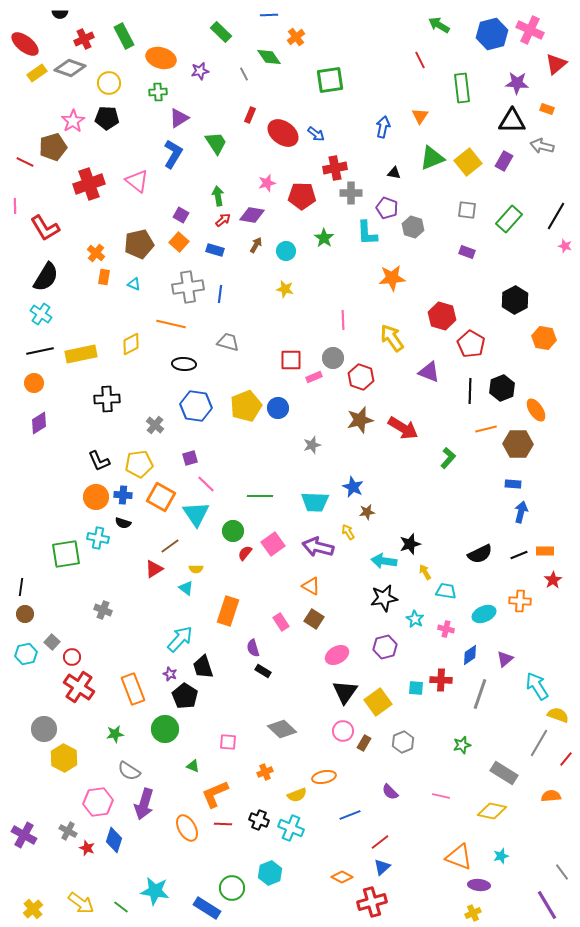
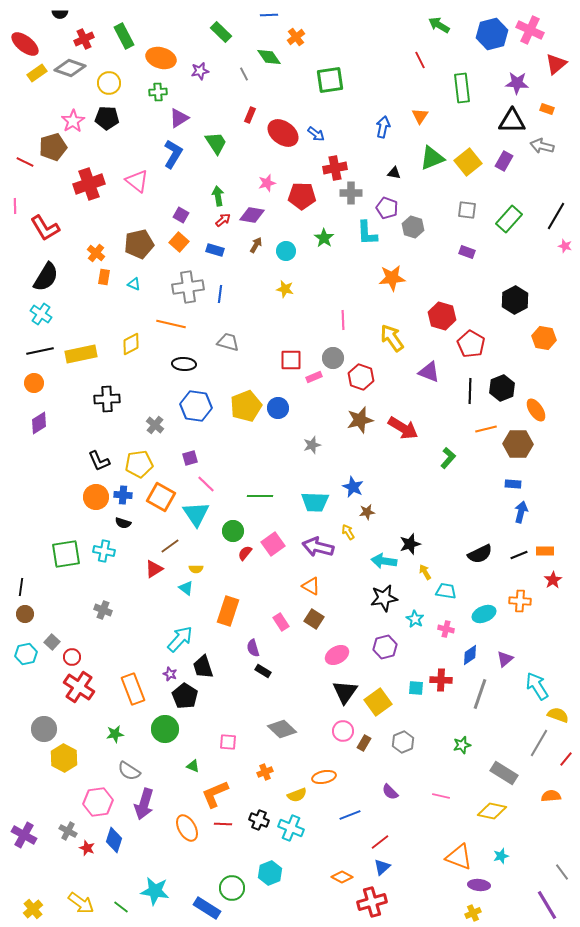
cyan cross at (98, 538): moved 6 px right, 13 px down
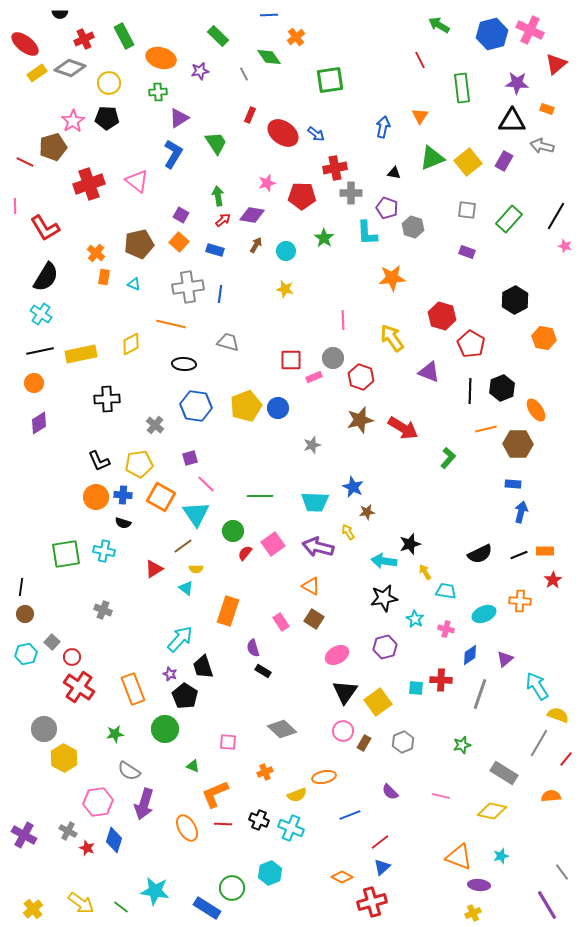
green rectangle at (221, 32): moved 3 px left, 4 px down
brown line at (170, 546): moved 13 px right
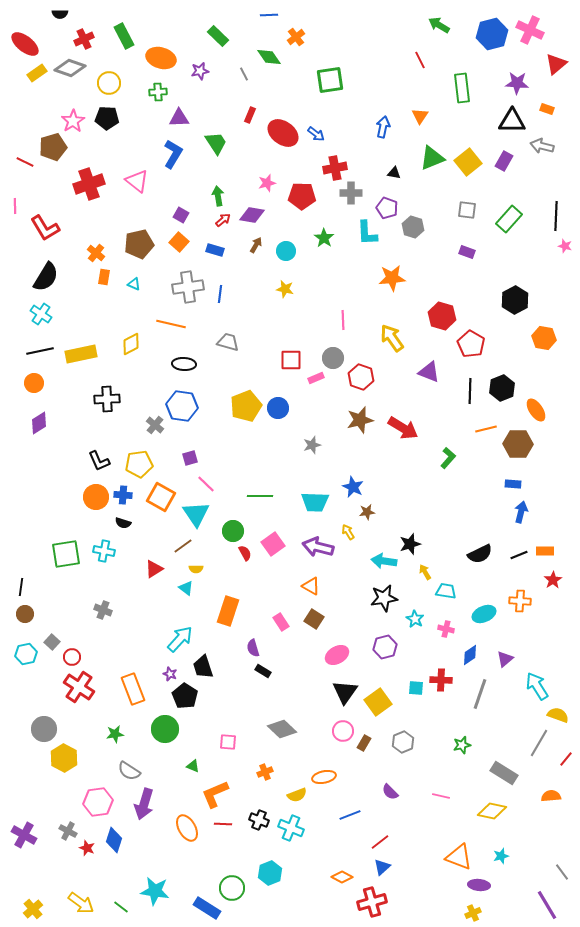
purple triangle at (179, 118): rotated 30 degrees clockwise
black line at (556, 216): rotated 28 degrees counterclockwise
pink rectangle at (314, 377): moved 2 px right, 1 px down
blue hexagon at (196, 406): moved 14 px left
red semicircle at (245, 553): rotated 112 degrees clockwise
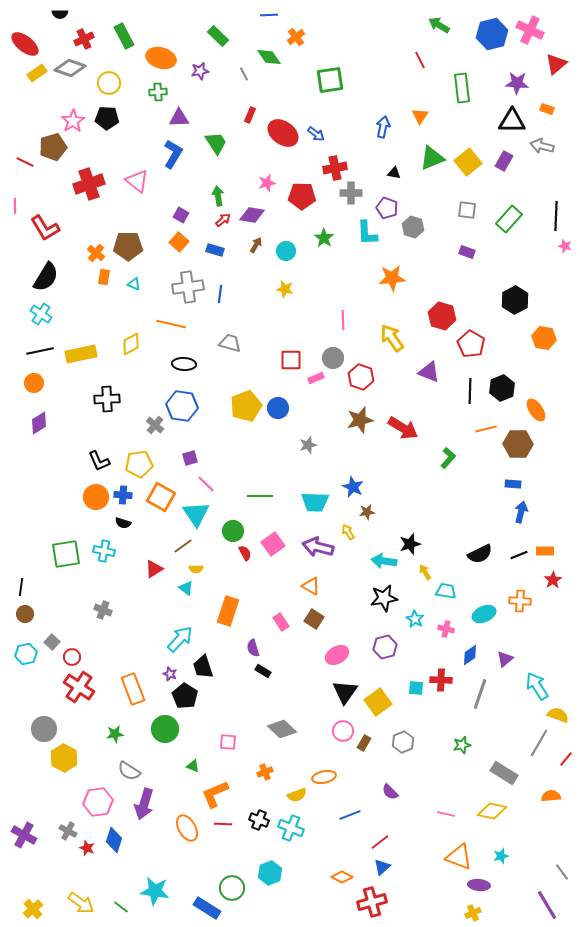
brown pentagon at (139, 244): moved 11 px left, 2 px down; rotated 12 degrees clockwise
gray trapezoid at (228, 342): moved 2 px right, 1 px down
gray star at (312, 445): moved 4 px left
pink line at (441, 796): moved 5 px right, 18 px down
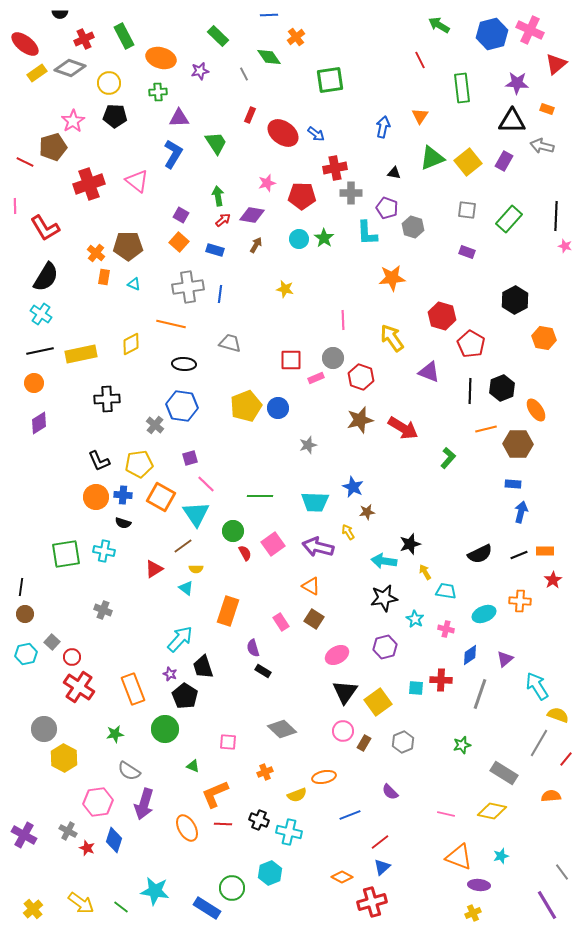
black pentagon at (107, 118): moved 8 px right, 2 px up
cyan circle at (286, 251): moved 13 px right, 12 px up
cyan cross at (291, 828): moved 2 px left, 4 px down; rotated 10 degrees counterclockwise
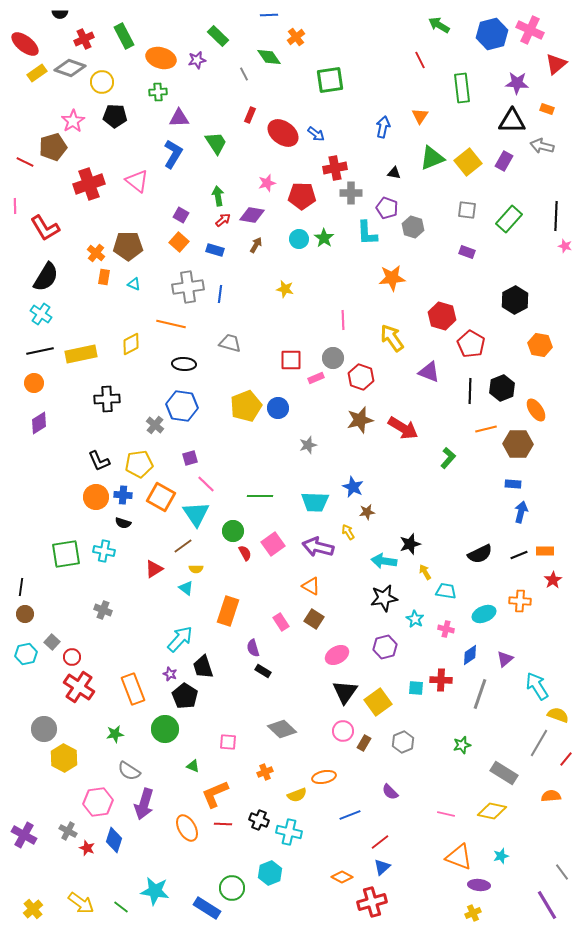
purple star at (200, 71): moved 3 px left, 11 px up
yellow circle at (109, 83): moved 7 px left, 1 px up
orange hexagon at (544, 338): moved 4 px left, 7 px down
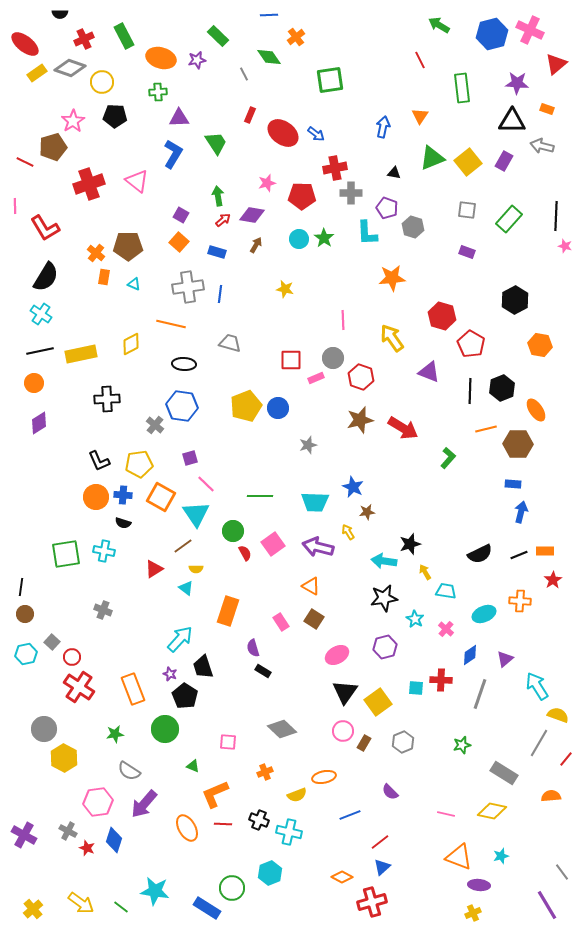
blue rectangle at (215, 250): moved 2 px right, 2 px down
pink cross at (446, 629): rotated 28 degrees clockwise
purple arrow at (144, 804): rotated 24 degrees clockwise
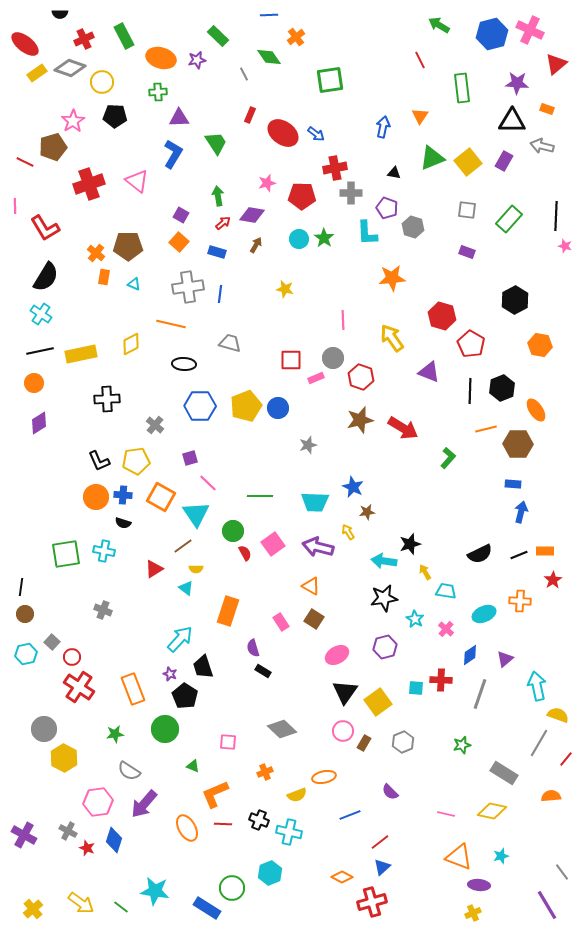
red arrow at (223, 220): moved 3 px down
blue hexagon at (182, 406): moved 18 px right; rotated 8 degrees counterclockwise
yellow pentagon at (139, 464): moved 3 px left, 3 px up
pink line at (206, 484): moved 2 px right, 1 px up
cyan arrow at (537, 686): rotated 20 degrees clockwise
